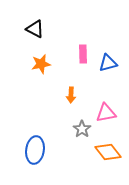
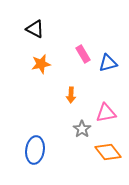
pink rectangle: rotated 30 degrees counterclockwise
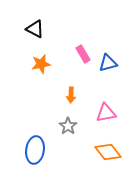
gray star: moved 14 px left, 3 px up
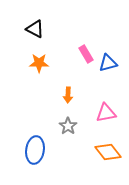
pink rectangle: moved 3 px right
orange star: moved 2 px left, 1 px up; rotated 12 degrees clockwise
orange arrow: moved 3 px left
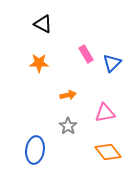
black triangle: moved 8 px right, 5 px up
blue triangle: moved 4 px right; rotated 30 degrees counterclockwise
orange arrow: rotated 105 degrees counterclockwise
pink triangle: moved 1 px left
